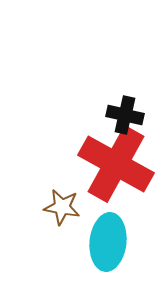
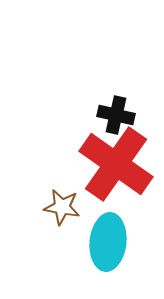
black cross: moved 9 px left
red cross: rotated 6 degrees clockwise
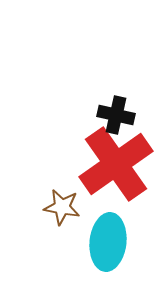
red cross: rotated 20 degrees clockwise
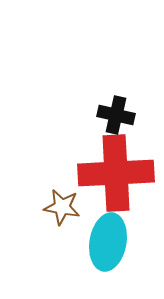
red cross: moved 9 px down; rotated 32 degrees clockwise
cyan ellipse: rotated 4 degrees clockwise
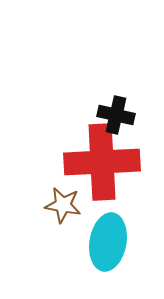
red cross: moved 14 px left, 11 px up
brown star: moved 1 px right, 2 px up
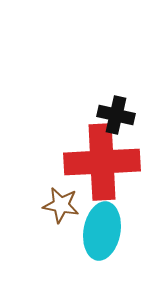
brown star: moved 2 px left
cyan ellipse: moved 6 px left, 11 px up
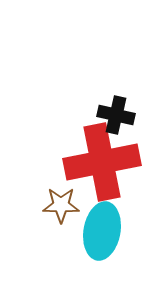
red cross: rotated 8 degrees counterclockwise
brown star: rotated 9 degrees counterclockwise
